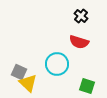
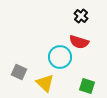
cyan circle: moved 3 px right, 7 px up
yellow triangle: moved 17 px right
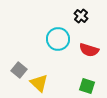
red semicircle: moved 10 px right, 8 px down
cyan circle: moved 2 px left, 18 px up
gray square: moved 2 px up; rotated 14 degrees clockwise
yellow triangle: moved 6 px left
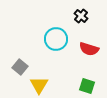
cyan circle: moved 2 px left
red semicircle: moved 1 px up
gray square: moved 1 px right, 3 px up
yellow triangle: moved 2 px down; rotated 18 degrees clockwise
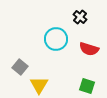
black cross: moved 1 px left, 1 px down
